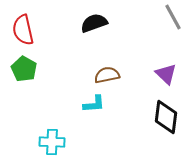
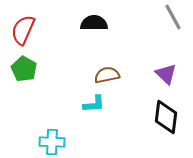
black semicircle: rotated 20 degrees clockwise
red semicircle: rotated 36 degrees clockwise
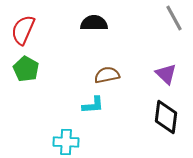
gray line: moved 1 px right, 1 px down
green pentagon: moved 2 px right
cyan L-shape: moved 1 px left, 1 px down
cyan cross: moved 14 px right
